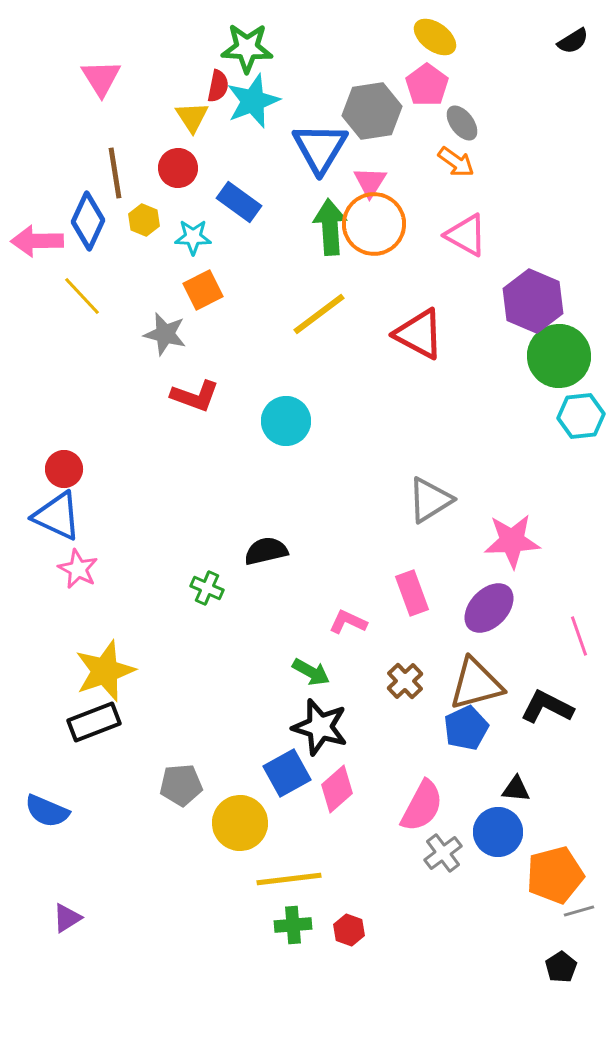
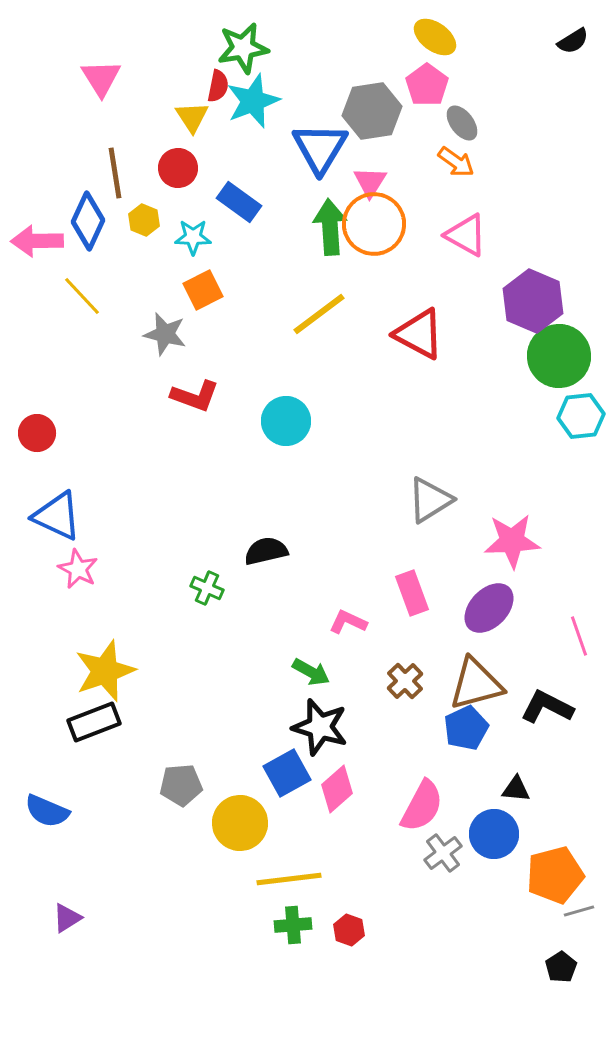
green star at (247, 48): moved 4 px left; rotated 12 degrees counterclockwise
red circle at (64, 469): moved 27 px left, 36 px up
blue circle at (498, 832): moved 4 px left, 2 px down
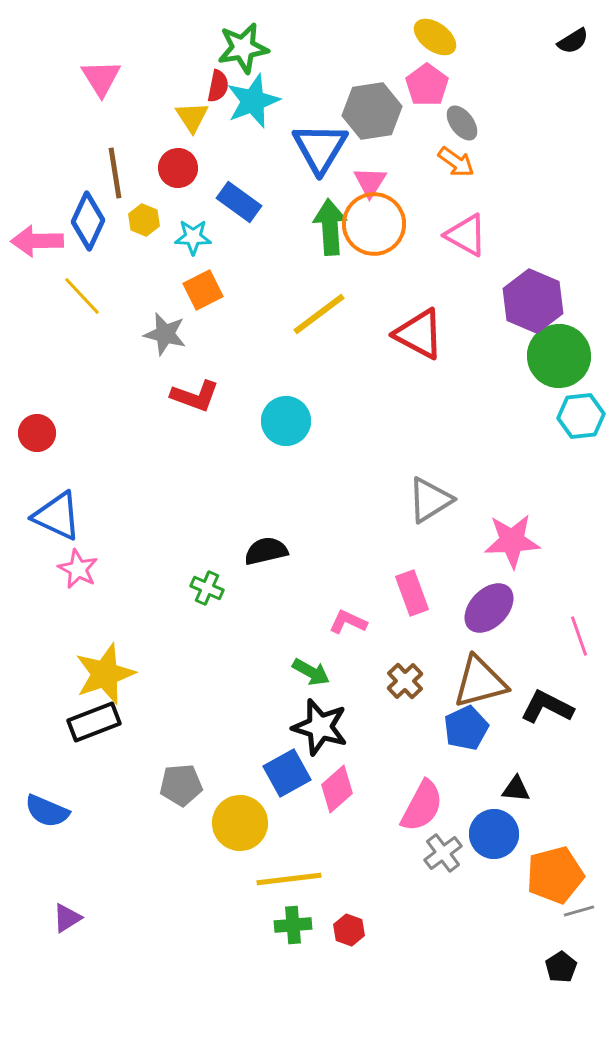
yellow star at (105, 671): moved 3 px down
brown triangle at (476, 684): moved 4 px right, 2 px up
